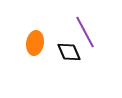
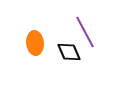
orange ellipse: rotated 15 degrees counterclockwise
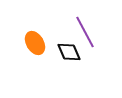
orange ellipse: rotated 25 degrees counterclockwise
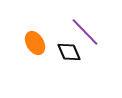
purple line: rotated 16 degrees counterclockwise
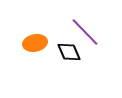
orange ellipse: rotated 70 degrees counterclockwise
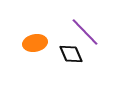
black diamond: moved 2 px right, 2 px down
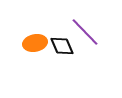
black diamond: moved 9 px left, 8 px up
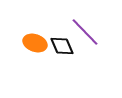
orange ellipse: rotated 30 degrees clockwise
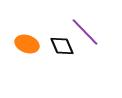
orange ellipse: moved 8 px left, 1 px down
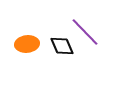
orange ellipse: rotated 25 degrees counterclockwise
